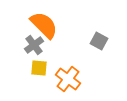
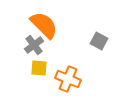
orange cross: rotated 15 degrees counterclockwise
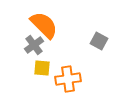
yellow square: moved 3 px right
orange cross: rotated 30 degrees counterclockwise
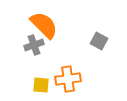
gray cross: rotated 18 degrees clockwise
yellow square: moved 1 px left, 17 px down
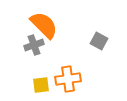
yellow square: rotated 12 degrees counterclockwise
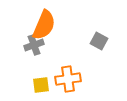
orange semicircle: rotated 68 degrees clockwise
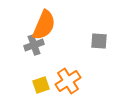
gray square: rotated 24 degrees counterclockwise
orange cross: moved 2 px down; rotated 25 degrees counterclockwise
yellow square: rotated 12 degrees counterclockwise
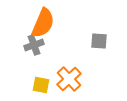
orange semicircle: moved 1 px left, 2 px up
orange cross: moved 1 px right, 2 px up; rotated 10 degrees counterclockwise
yellow square: rotated 30 degrees clockwise
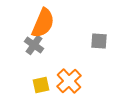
gray cross: rotated 36 degrees counterclockwise
orange cross: moved 2 px down
yellow square: rotated 24 degrees counterclockwise
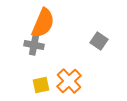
gray square: rotated 30 degrees clockwise
gray cross: rotated 24 degrees counterclockwise
